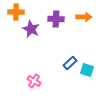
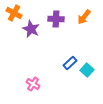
orange cross: moved 2 px left, 1 px down; rotated 28 degrees clockwise
orange arrow: rotated 126 degrees clockwise
cyan square: rotated 24 degrees clockwise
pink cross: moved 1 px left, 3 px down
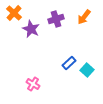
orange cross: rotated 14 degrees clockwise
purple cross: rotated 21 degrees counterclockwise
blue rectangle: moved 1 px left
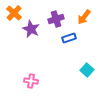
blue rectangle: moved 25 px up; rotated 24 degrees clockwise
pink cross: moved 2 px left, 3 px up; rotated 24 degrees counterclockwise
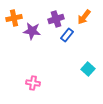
orange cross: moved 5 px down; rotated 35 degrees clockwise
purple star: moved 1 px right, 2 px down; rotated 18 degrees counterclockwise
blue rectangle: moved 2 px left, 3 px up; rotated 32 degrees counterclockwise
cyan square: moved 1 px right, 1 px up
pink cross: moved 2 px right, 2 px down
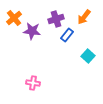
orange cross: rotated 28 degrees counterclockwise
cyan square: moved 13 px up
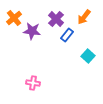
purple cross: rotated 28 degrees counterclockwise
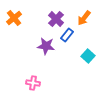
orange arrow: moved 1 px down
purple star: moved 14 px right, 15 px down
